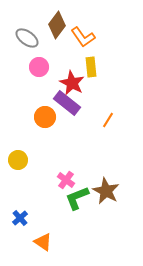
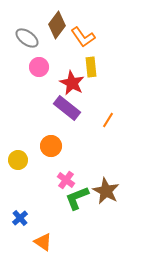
purple rectangle: moved 5 px down
orange circle: moved 6 px right, 29 px down
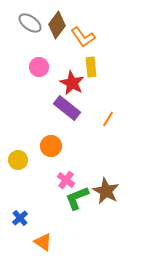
gray ellipse: moved 3 px right, 15 px up
orange line: moved 1 px up
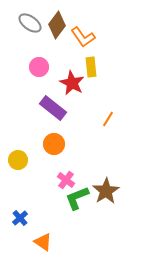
purple rectangle: moved 14 px left
orange circle: moved 3 px right, 2 px up
brown star: rotated 12 degrees clockwise
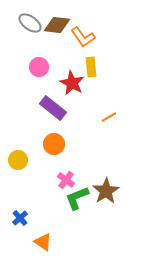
brown diamond: rotated 60 degrees clockwise
orange line: moved 1 px right, 2 px up; rotated 28 degrees clockwise
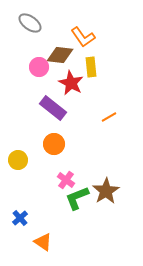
brown diamond: moved 3 px right, 30 px down
red star: moved 1 px left
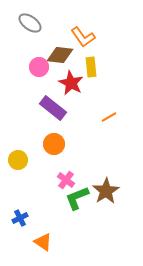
blue cross: rotated 14 degrees clockwise
